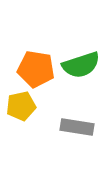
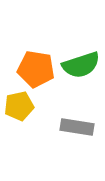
yellow pentagon: moved 2 px left
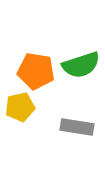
orange pentagon: moved 2 px down
yellow pentagon: moved 1 px right, 1 px down
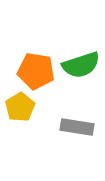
yellow pentagon: rotated 20 degrees counterclockwise
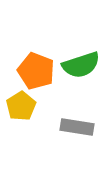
orange pentagon: rotated 12 degrees clockwise
yellow pentagon: moved 1 px right, 1 px up
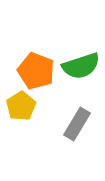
green semicircle: moved 1 px down
gray rectangle: moved 3 px up; rotated 68 degrees counterclockwise
